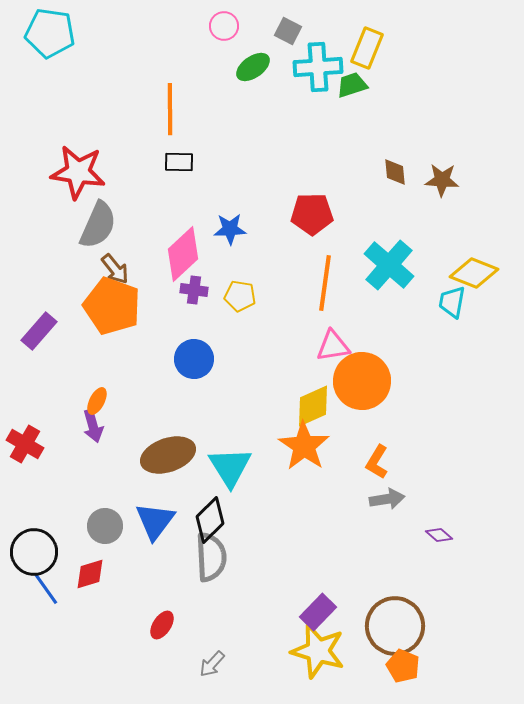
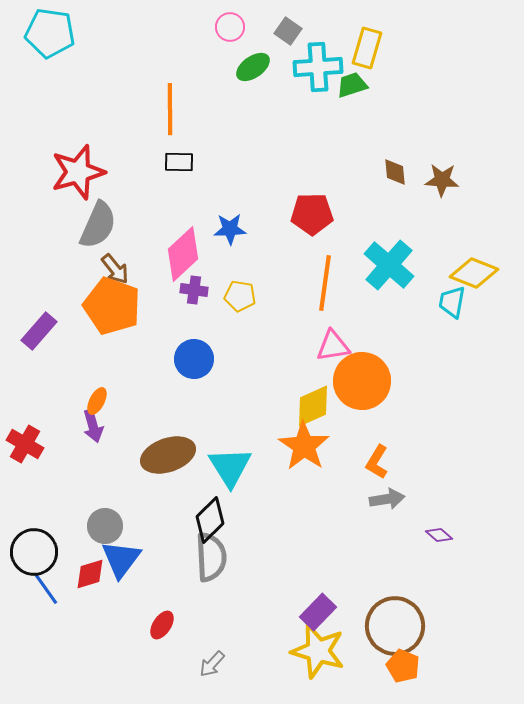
pink circle at (224, 26): moved 6 px right, 1 px down
gray square at (288, 31): rotated 8 degrees clockwise
yellow rectangle at (367, 48): rotated 6 degrees counterclockwise
red star at (78, 172): rotated 24 degrees counterclockwise
blue triangle at (155, 521): moved 34 px left, 38 px down
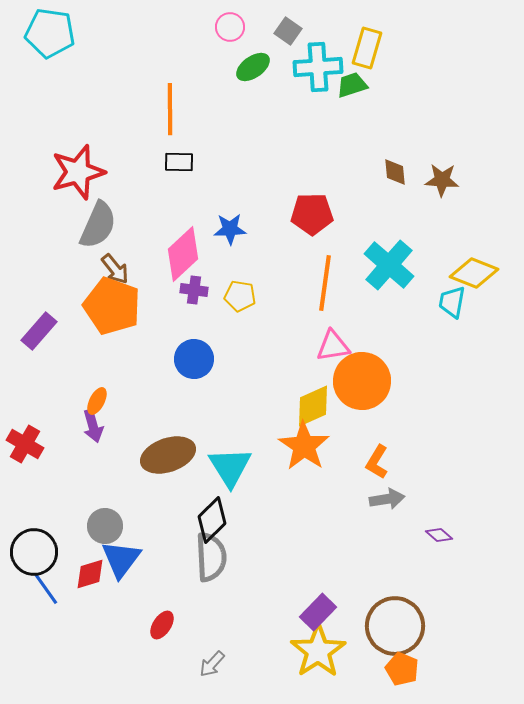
black diamond at (210, 520): moved 2 px right
yellow star at (318, 651): rotated 22 degrees clockwise
orange pentagon at (403, 666): moved 1 px left, 3 px down
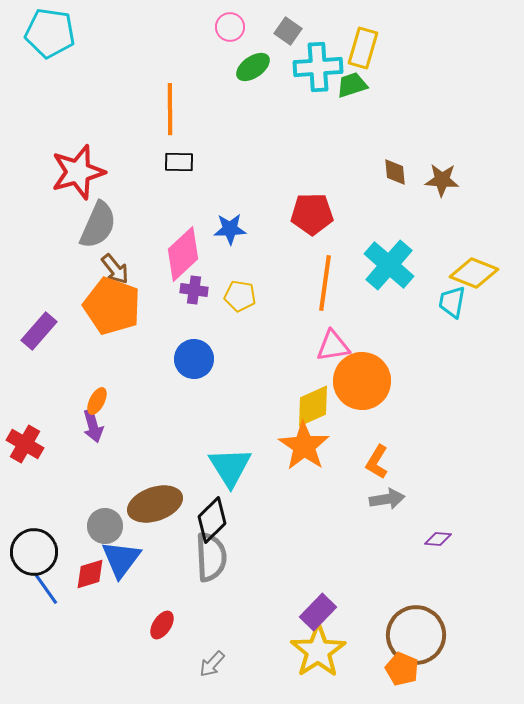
yellow rectangle at (367, 48): moved 4 px left
brown ellipse at (168, 455): moved 13 px left, 49 px down
purple diamond at (439, 535): moved 1 px left, 4 px down; rotated 36 degrees counterclockwise
brown circle at (395, 626): moved 21 px right, 9 px down
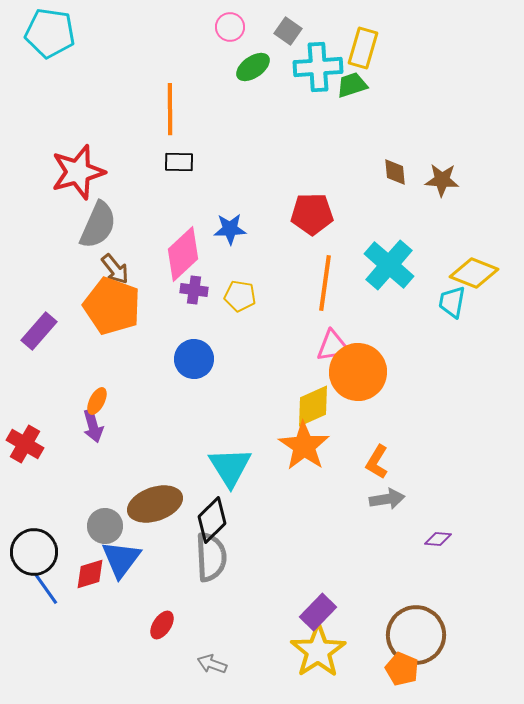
orange circle at (362, 381): moved 4 px left, 9 px up
gray arrow at (212, 664): rotated 68 degrees clockwise
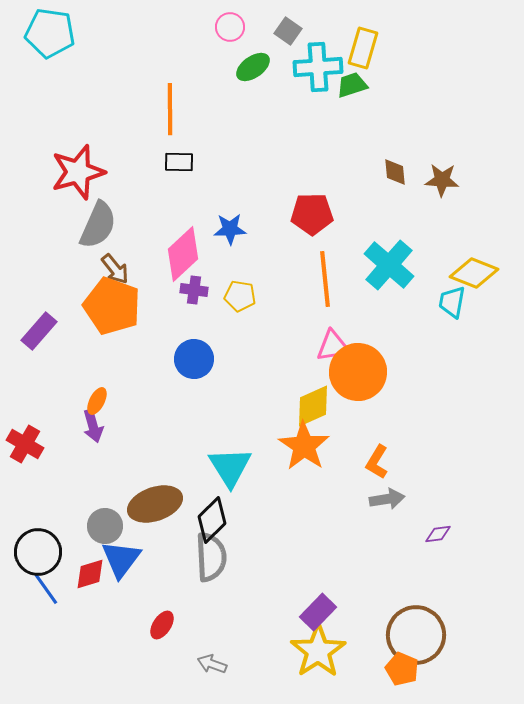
orange line at (325, 283): moved 4 px up; rotated 14 degrees counterclockwise
purple diamond at (438, 539): moved 5 px up; rotated 12 degrees counterclockwise
black circle at (34, 552): moved 4 px right
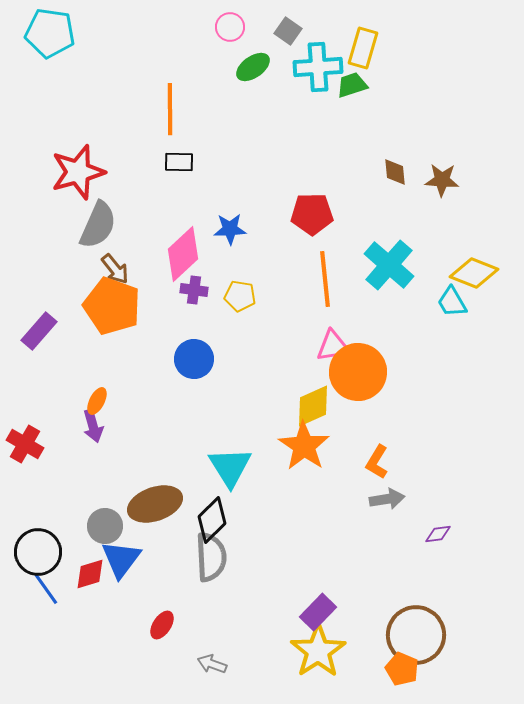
cyan trapezoid at (452, 302): rotated 40 degrees counterclockwise
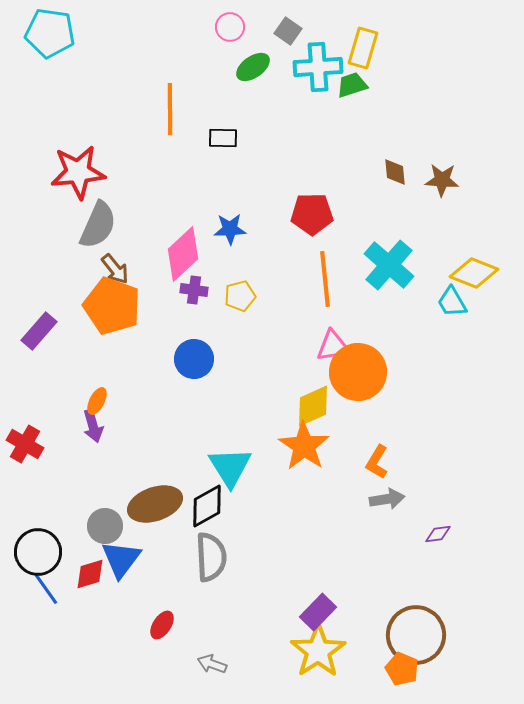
black rectangle at (179, 162): moved 44 px right, 24 px up
red star at (78, 172): rotated 10 degrees clockwise
yellow pentagon at (240, 296): rotated 24 degrees counterclockwise
black diamond at (212, 520): moved 5 px left, 14 px up; rotated 15 degrees clockwise
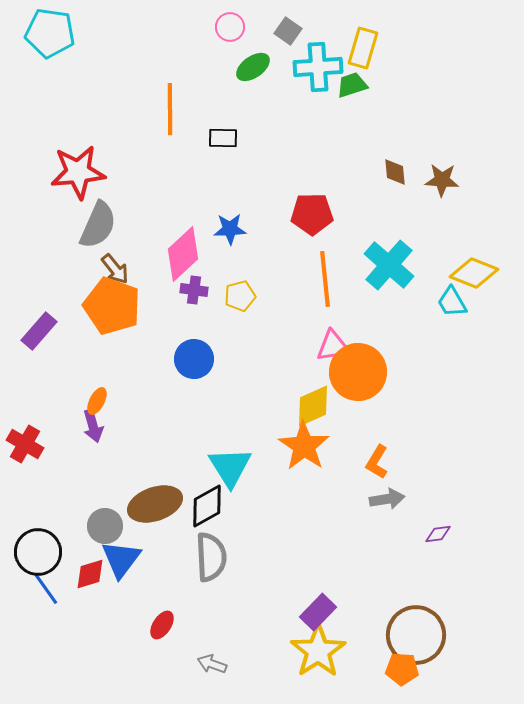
orange pentagon at (402, 669): rotated 20 degrees counterclockwise
